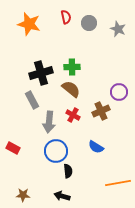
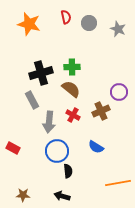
blue circle: moved 1 px right
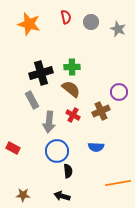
gray circle: moved 2 px right, 1 px up
blue semicircle: rotated 28 degrees counterclockwise
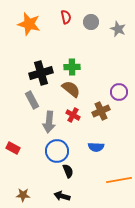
black semicircle: rotated 16 degrees counterclockwise
orange line: moved 1 px right, 3 px up
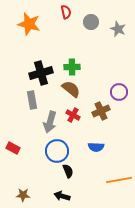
red semicircle: moved 5 px up
gray rectangle: rotated 18 degrees clockwise
gray arrow: moved 1 px right; rotated 10 degrees clockwise
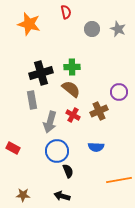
gray circle: moved 1 px right, 7 px down
brown cross: moved 2 px left
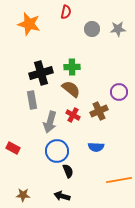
red semicircle: rotated 24 degrees clockwise
gray star: rotated 28 degrees counterclockwise
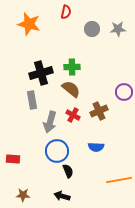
purple circle: moved 5 px right
red rectangle: moved 11 px down; rotated 24 degrees counterclockwise
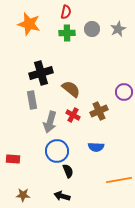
gray star: rotated 21 degrees counterclockwise
green cross: moved 5 px left, 34 px up
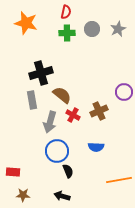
orange star: moved 3 px left, 1 px up
brown semicircle: moved 9 px left, 6 px down
red rectangle: moved 13 px down
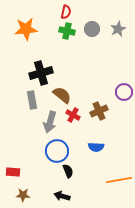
orange star: moved 6 px down; rotated 20 degrees counterclockwise
green cross: moved 2 px up; rotated 14 degrees clockwise
